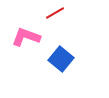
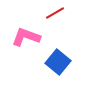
blue square: moved 3 px left, 3 px down
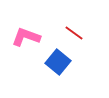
red line: moved 19 px right, 20 px down; rotated 66 degrees clockwise
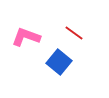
blue square: moved 1 px right
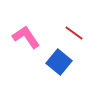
pink L-shape: rotated 36 degrees clockwise
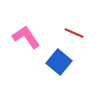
red line: rotated 12 degrees counterclockwise
